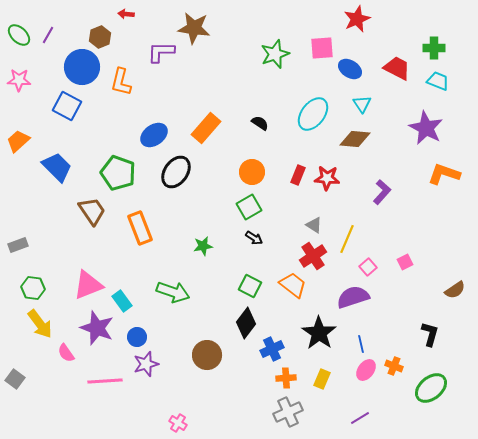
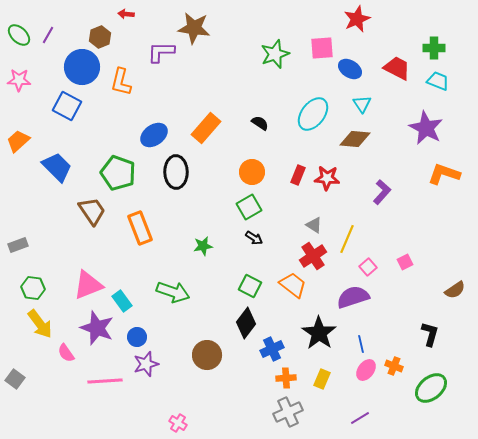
black ellipse at (176, 172): rotated 36 degrees counterclockwise
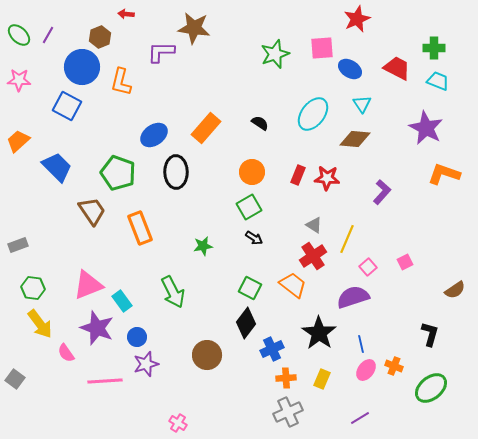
green square at (250, 286): moved 2 px down
green arrow at (173, 292): rotated 44 degrees clockwise
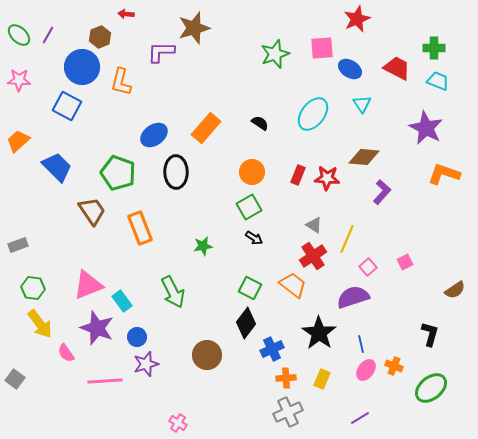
brown star at (194, 28): rotated 24 degrees counterclockwise
brown diamond at (355, 139): moved 9 px right, 18 px down
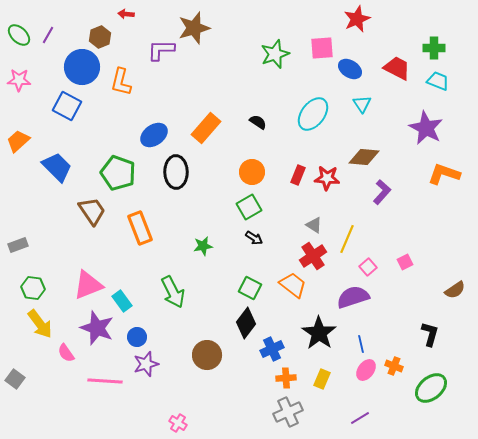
purple L-shape at (161, 52): moved 2 px up
black semicircle at (260, 123): moved 2 px left, 1 px up
pink line at (105, 381): rotated 8 degrees clockwise
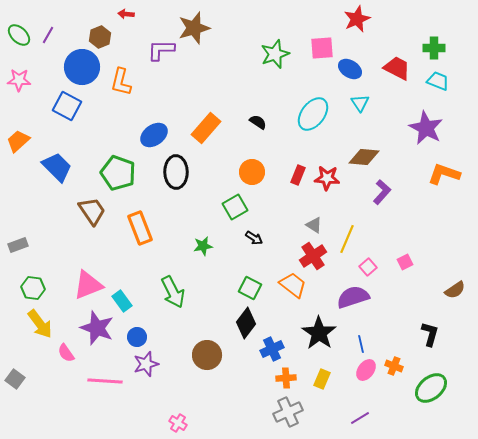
cyan triangle at (362, 104): moved 2 px left, 1 px up
green square at (249, 207): moved 14 px left
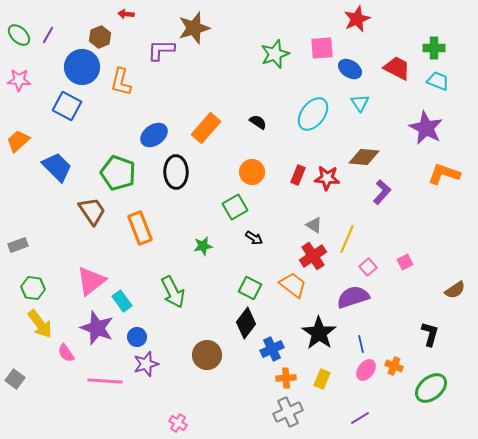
pink triangle at (88, 285): moved 3 px right, 4 px up; rotated 16 degrees counterclockwise
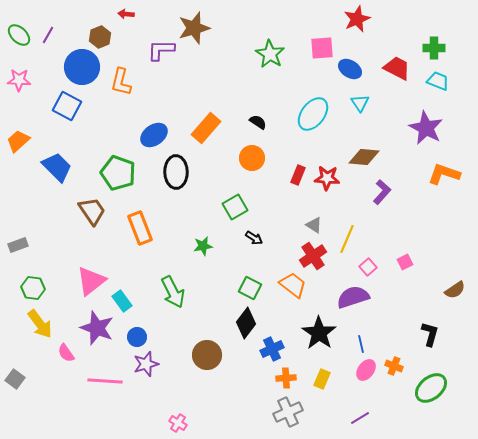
green star at (275, 54): moved 5 px left; rotated 20 degrees counterclockwise
orange circle at (252, 172): moved 14 px up
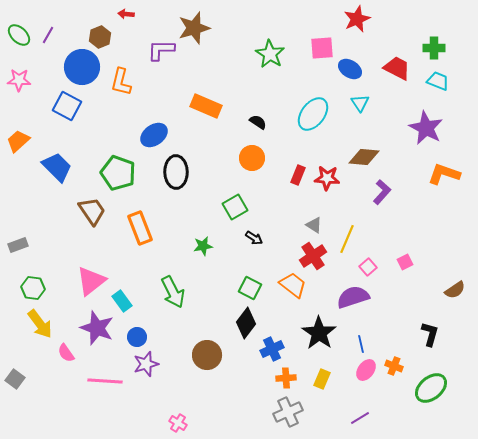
orange rectangle at (206, 128): moved 22 px up; rotated 72 degrees clockwise
